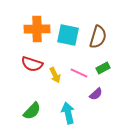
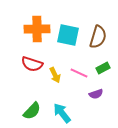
purple semicircle: rotated 24 degrees clockwise
cyan arrow: moved 6 px left; rotated 25 degrees counterclockwise
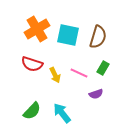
orange cross: rotated 30 degrees counterclockwise
green rectangle: rotated 32 degrees counterclockwise
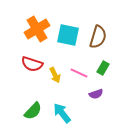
green semicircle: moved 1 px right
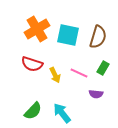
purple semicircle: rotated 24 degrees clockwise
